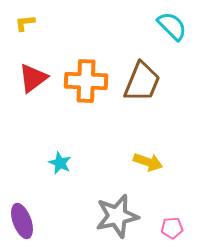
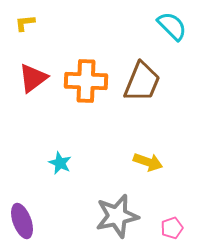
pink pentagon: rotated 15 degrees counterclockwise
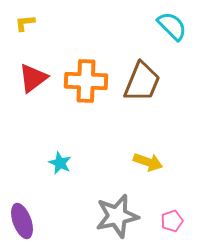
pink pentagon: moved 7 px up
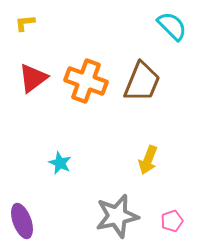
orange cross: rotated 18 degrees clockwise
yellow arrow: moved 2 px up; rotated 92 degrees clockwise
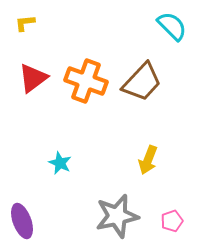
brown trapezoid: rotated 21 degrees clockwise
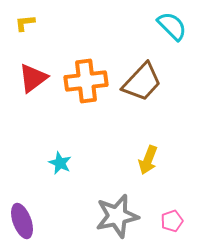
orange cross: rotated 27 degrees counterclockwise
